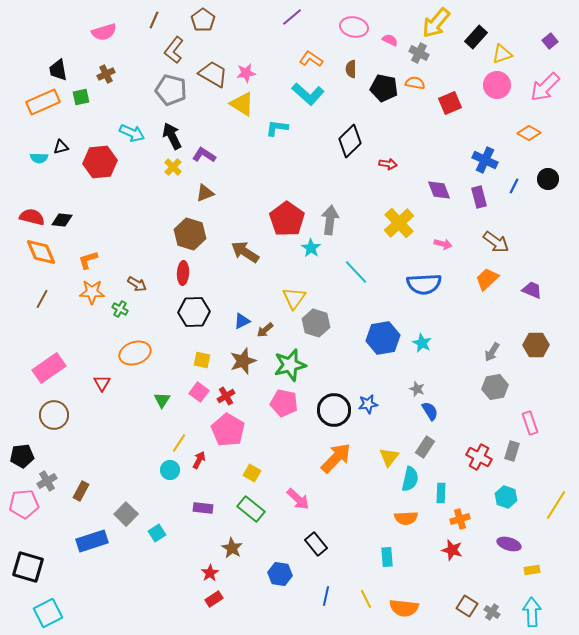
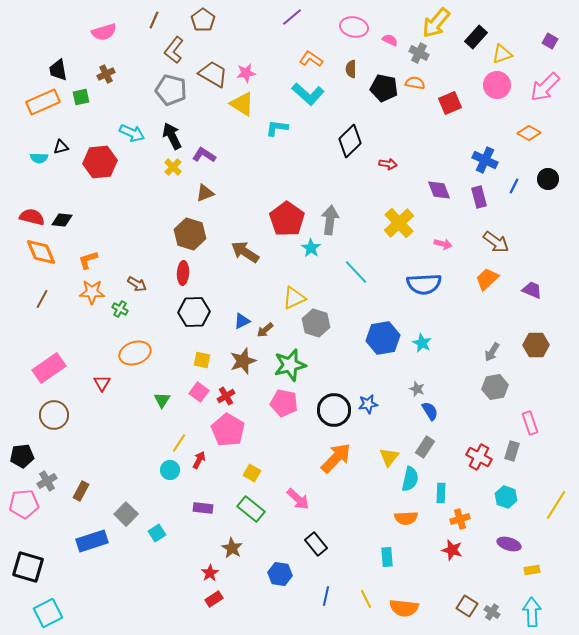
purple square at (550, 41): rotated 21 degrees counterclockwise
yellow triangle at (294, 298): rotated 30 degrees clockwise
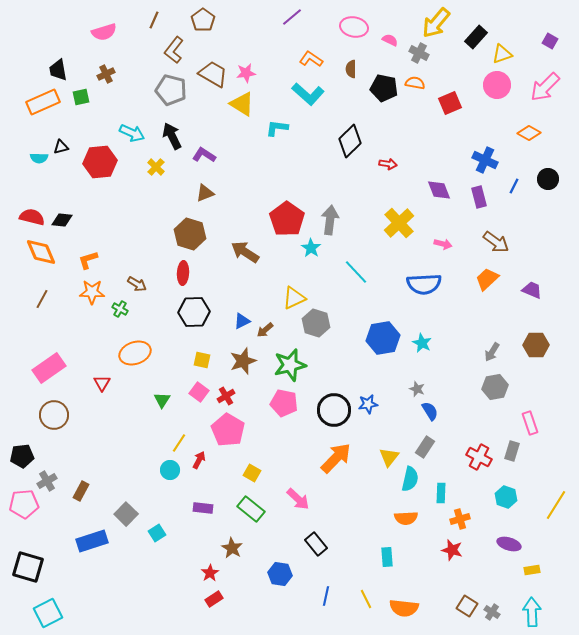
yellow cross at (173, 167): moved 17 px left
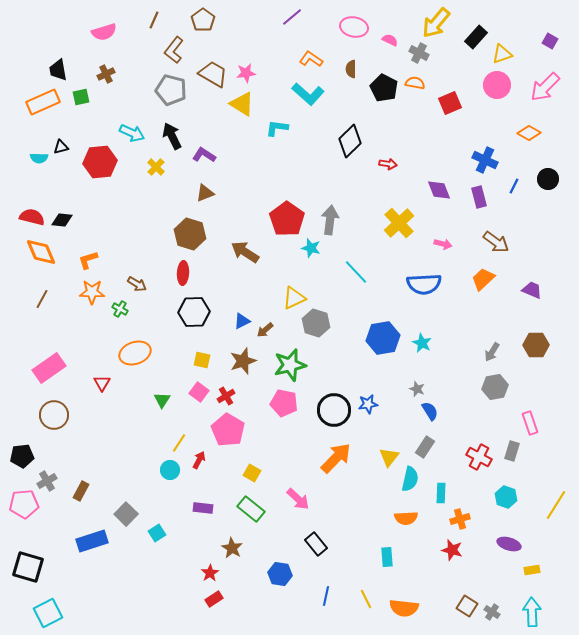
black pentagon at (384, 88): rotated 16 degrees clockwise
cyan star at (311, 248): rotated 18 degrees counterclockwise
orange trapezoid at (487, 279): moved 4 px left
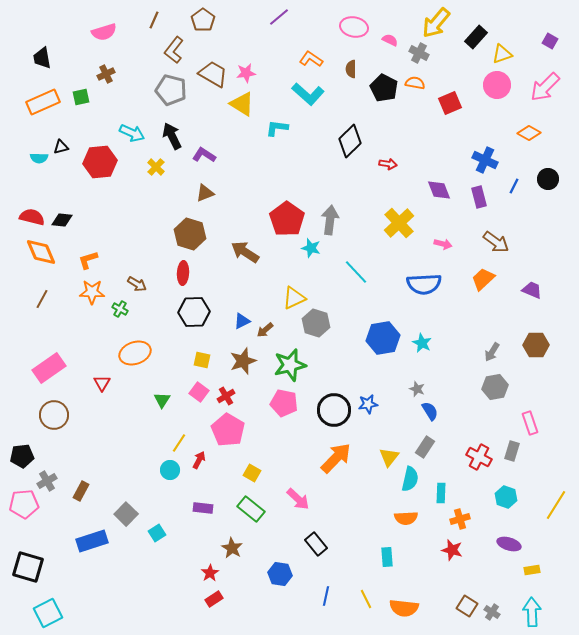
purple line at (292, 17): moved 13 px left
black trapezoid at (58, 70): moved 16 px left, 12 px up
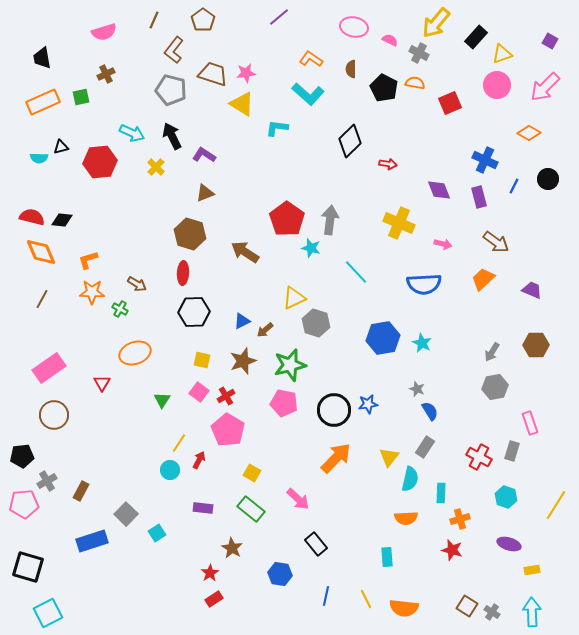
brown trapezoid at (213, 74): rotated 12 degrees counterclockwise
yellow cross at (399, 223): rotated 24 degrees counterclockwise
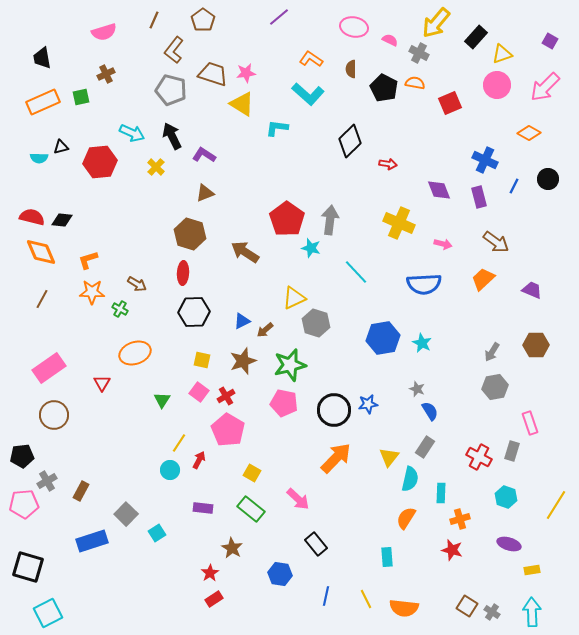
orange semicircle at (406, 518): rotated 125 degrees clockwise
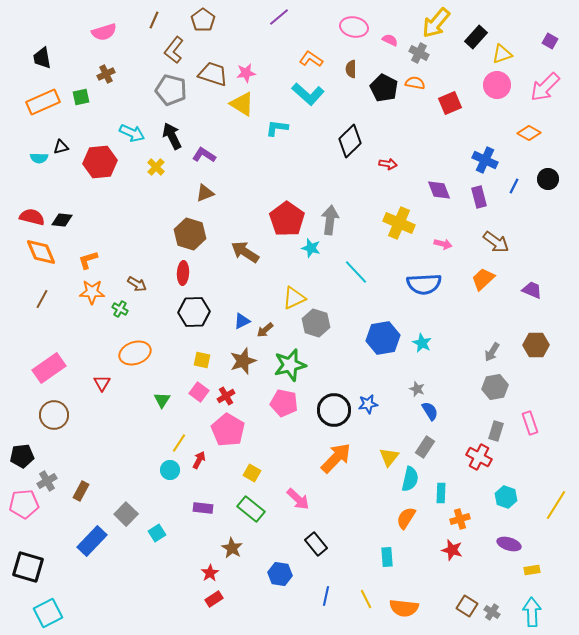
gray rectangle at (512, 451): moved 16 px left, 20 px up
blue rectangle at (92, 541): rotated 28 degrees counterclockwise
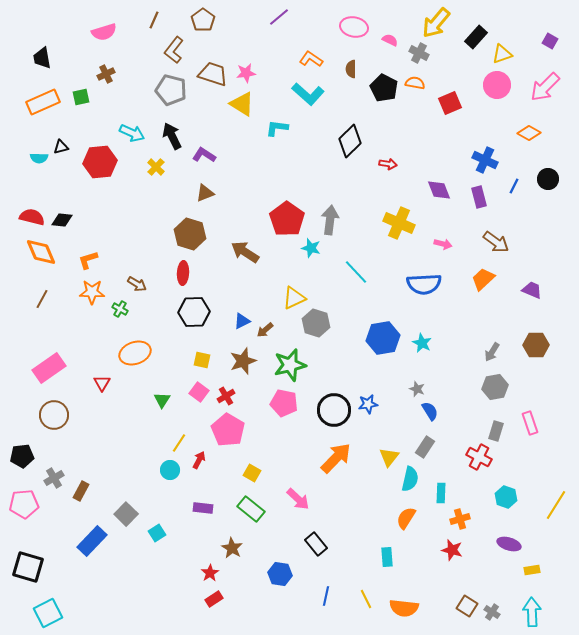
gray cross at (47, 481): moved 7 px right, 3 px up
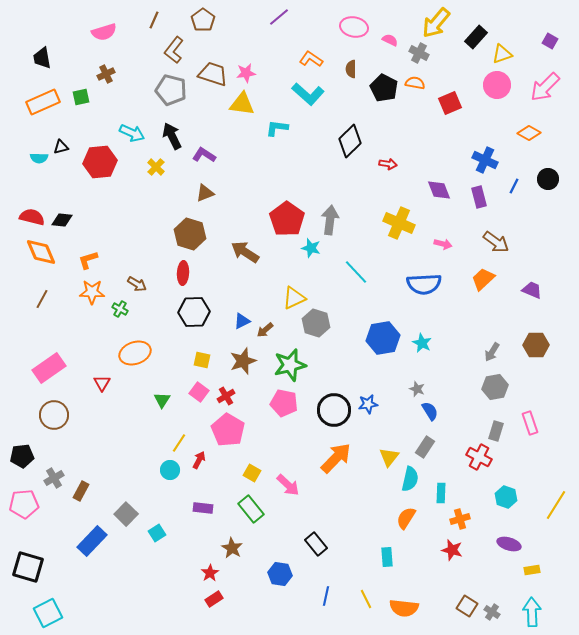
yellow triangle at (242, 104): rotated 24 degrees counterclockwise
pink arrow at (298, 499): moved 10 px left, 14 px up
green rectangle at (251, 509): rotated 12 degrees clockwise
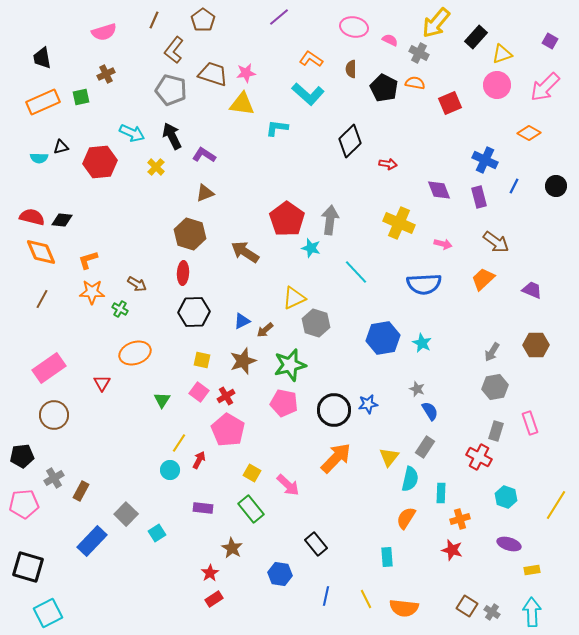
black circle at (548, 179): moved 8 px right, 7 px down
